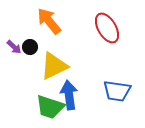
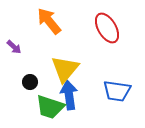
black circle: moved 35 px down
yellow triangle: moved 11 px right, 3 px down; rotated 24 degrees counterclockwise
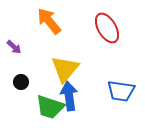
black circle: moved 9 px left
blue trapezoid: moved 4 px right
blue arrow: moved 1 px down
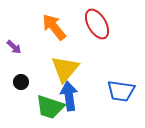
orange arrow: moved 5 px right, 6 px down
red ellipse: moved 10 px left, 4 px up
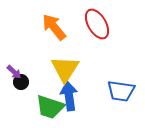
purple arrow: moved 25 px down
yellow triangle: rotated 8 degrees counterclockwise
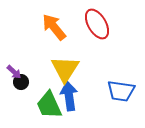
green trapezoid: moved 1 px left, 2 px up; rotated 48 degrees clockwise
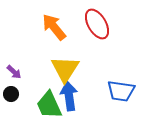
black circle: moved 10 px left, 12 px down
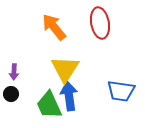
red ellipse: moved 3 px right, 1 px up; rotated 20 degrees clockwise
purple arrow: rotated 49 degrees clockwise
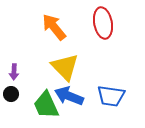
red ellipse: moved 3 px right
yellow triangle: moved 2 px up; rotated 16 degrees counterclockwise
blue trapezoid: moved 10 px left, 5 px down
blue arrow: rotated 60 degrees counterclockwise
green trapezoid: moved 3 px left
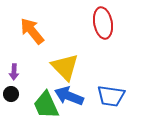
orange arrow: moved 22 px left, 4 px down
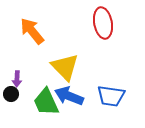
purple arrow: moved 3 px right, 7 px down
green trapezoid: moved 3 px up
